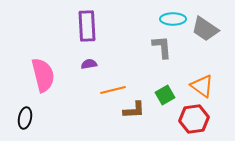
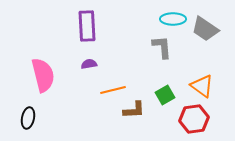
black ellipse: moved 3 px right
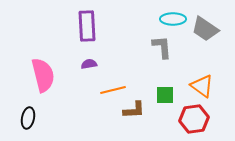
green square: rotated 30 degrees clockwise
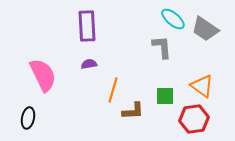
cyan ellipse: rotated 40 degrees clockwise
pink semicircle: rotated 12 degrees counterclockwise
orange line: rotated 60 degrees counterclockwise
green square: moved 1 px down
brown L-shape: moved 1 px left, 1 px down
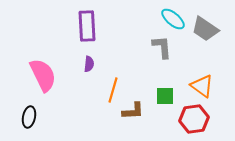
purple semicircle: rotated 105 degrees clockwise
black ellipse: moved 1 px right, 1 px up
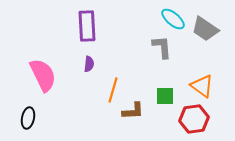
black ellipse: moved 1 px left, 1 px down
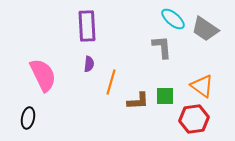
orange line: moved 2 px left, 8 px up
brown L-shape: moved 5 px right, 10 px up
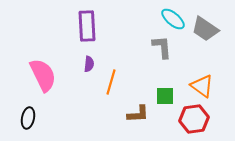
brown L-shape: moved 13 px down
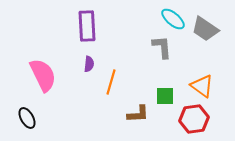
black ellipse: moved 1 px left; rotated 40 degrees counterclockwise
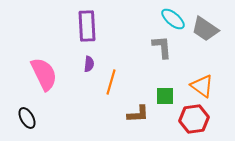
pink semicircle: moved 1 px right, 1 px up
